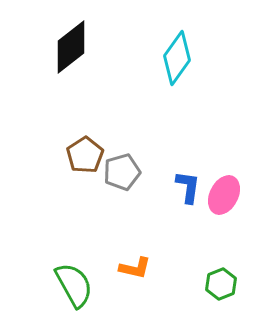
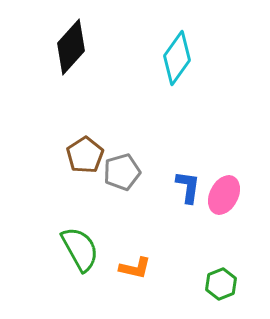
black diamond: rotated 10 degrees counterclockwise
green semicircle: moved 6 px right, 36 px up
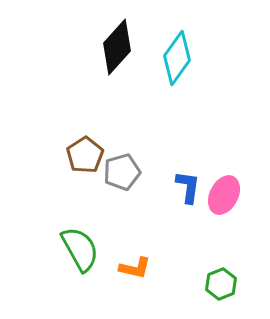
black diamond: moved 46 px right
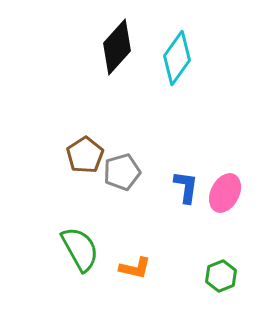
blue L-shape: moved 2 px left
pink ellipse: moved 1 px right, 2 px up
green hexagon: moved 8 px up
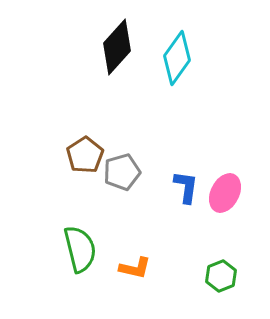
green semicircle: rotated 15 degrees clockwise
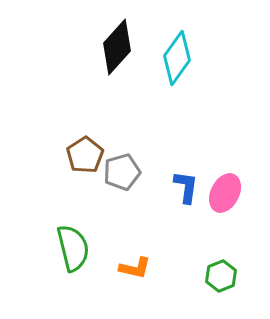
green semicircle: moved 7 px left, 1 px up
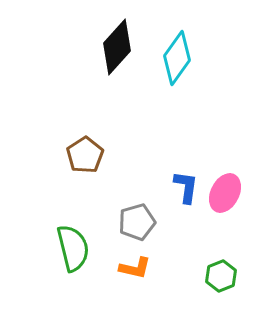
gray pentagon: moved 15 px right, 50 px down
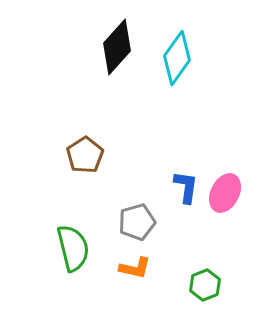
green hexagon: moved 16 px left, 9 px down
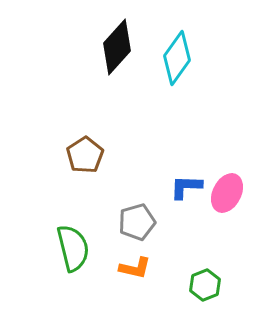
blue L-shape: rotated 96 degrees counterclockwise
pink ellipse: moved 2 px right
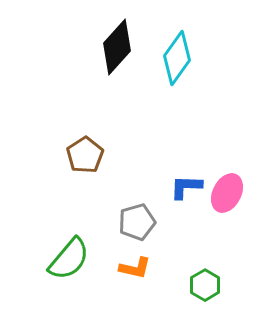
green semicircle: moved 4 px left, 11 px down; rotated 54 degrees clockwise
green hexagon: rotated 8 degrees counterclockwise
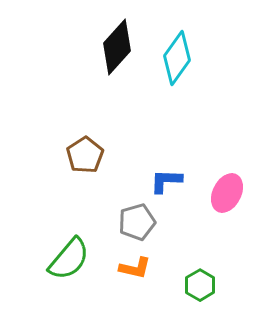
blue L-shape: moved 20 px left, 6 px up
green hexagon: moved 5 px left
